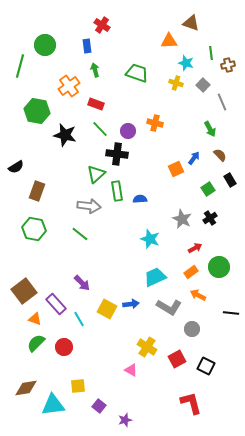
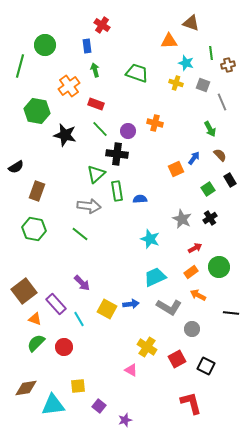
gray square at (203, 85): rotated 24 degrees counterclockwise
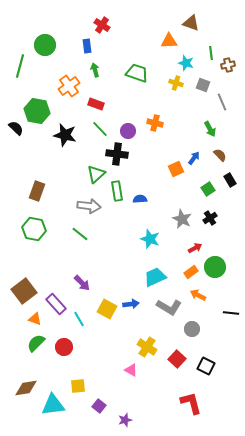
black semicircle at (16, 167): moved 39 px up; rotated 105 degrees counterclockwise
green circle at (219, 267): moved 4 px left
red square at (177, 359): rotated 18 degrees counterclockwise
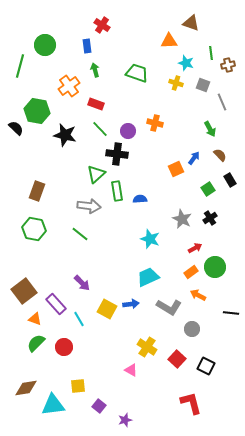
cyan trapezoid at (155, 277): moved 7 px left
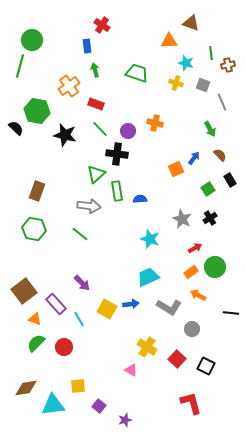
green circle at (45, 45): moved 13 px left, 5 px up
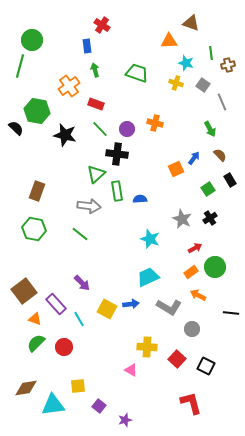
gray square at (203, 85): rotated 16 degrees clockwise
purple circle at (128, 131): moved 1 px left, 2 px up
yellow cross at (147, 347): rotated 30 degrees counterclockwise
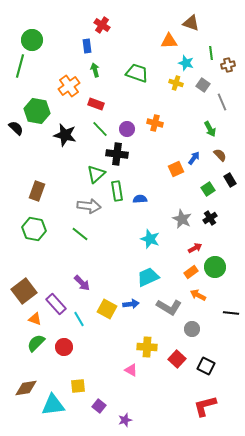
red L-shape at (191, 403): moved 14 px right, 3 px down; rotated 90 degrees counterclockwise
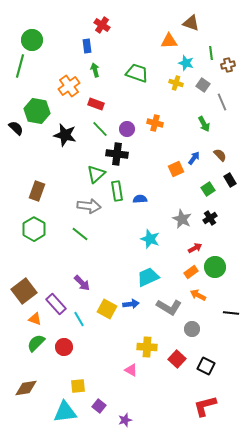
green arrow at (210, 129): moved 6 px left, 5 px up
green hexagon at (34, 229): rotated 20 degrees clockwise
cyan triangle at (53, 405): moved 12 px right, 7 px down
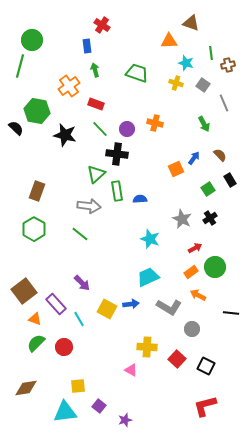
gray line at (222, 102): moved 2 px right, 1 px down
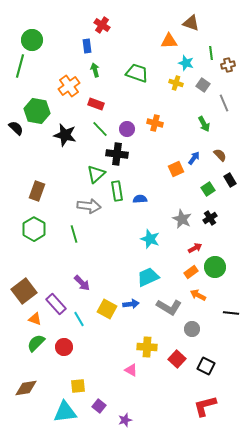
green line at (80, 234): moved 6 px left; rotated 36 degrees clockwise
